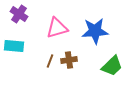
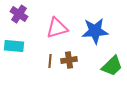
brown line: rotated 16 degrees counterclockwise
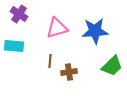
brown cross: moved 12 px down
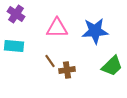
purple cross: moved 3 px left
pink triangle: rotated 15 degrees clockwise
brown line: rotated 40 degrees counterclockwise
brown cross: moved 2 px left, 2 px up
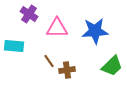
purple cross: moved 13 px right
brown line: moved 1 px left
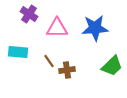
blue star: moved 3 px up
cyan rectangle: moved 4 px right, 6 px down
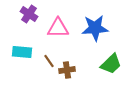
pink triangle: moved 1 px right
cyan rectangle: moved 4 px right
green trapezoid: moved 1 px left, 2 px up
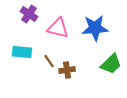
pink triangle: rotated 15 degrees clockwise
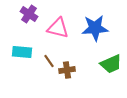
green trapezoid: rotated 20 degrees clockwise
